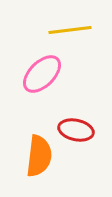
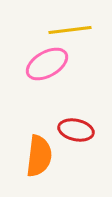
pink ellipse: moved 5 px right, 10 px up; rotated 15 degrees clockwise
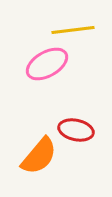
yellow line: moved 3 px right
orange semicircle: rotated 33 degrees clockwise
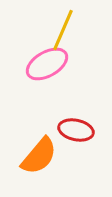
yellow line: moved 10 px left; rotated 60 degrees counterclockwise
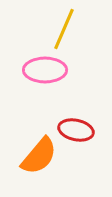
yellow line: moved 1 px right, 1 px up
pink ellipse: moved 2 px left, 6 px down; rotated 30 degrees clockwise
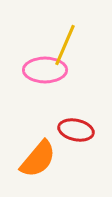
yellow line: moved 1 px right, 16 px down
orange semicircle: moved 1 px left, 3 px down
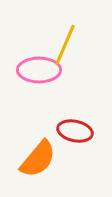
pink ellipse: moved 6 px left
red ellipse: moved 1 px left, 1 px down
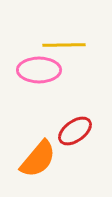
yellow line: moved 1 px left; rotated 66 degrees clockwise
red ellipse: rotated 48 degrees counterclockwise
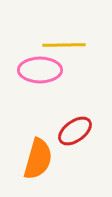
pink ellipse: moved 1 px right
orange semicircle: rotated 24 degrees counterclockwise
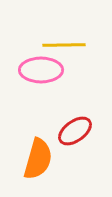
pink ellipse: moved 1 px right
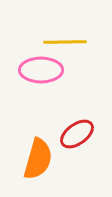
yellow line: moved 1 px right, 3 px up
red ellipse: moved 2 px right, 3 px down
